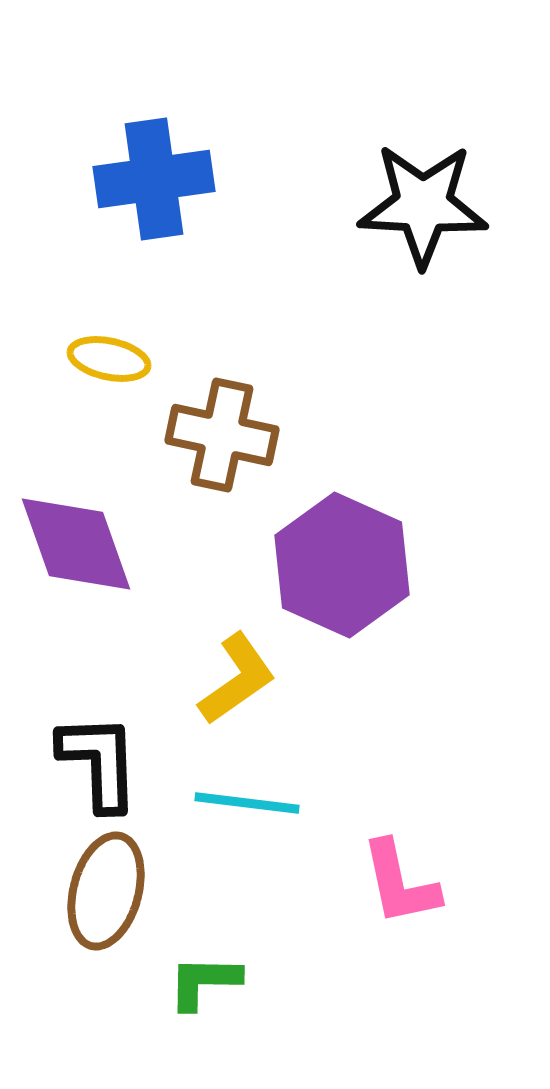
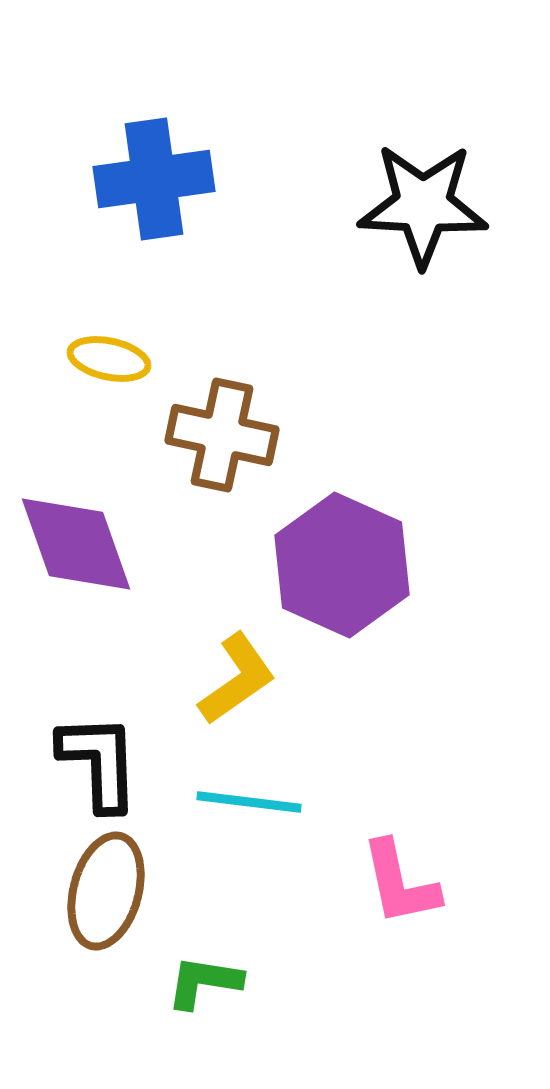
cyan line: moved 2 px right, 1 px up
green L-shape: rotated 8 degrees clockwise
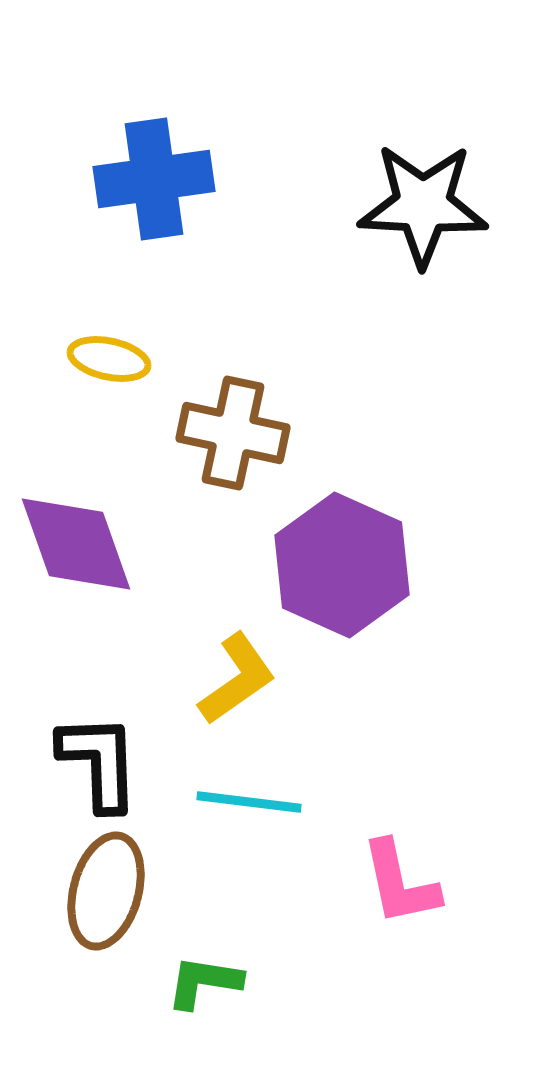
brown cross: moved 11 px right, 2 px up
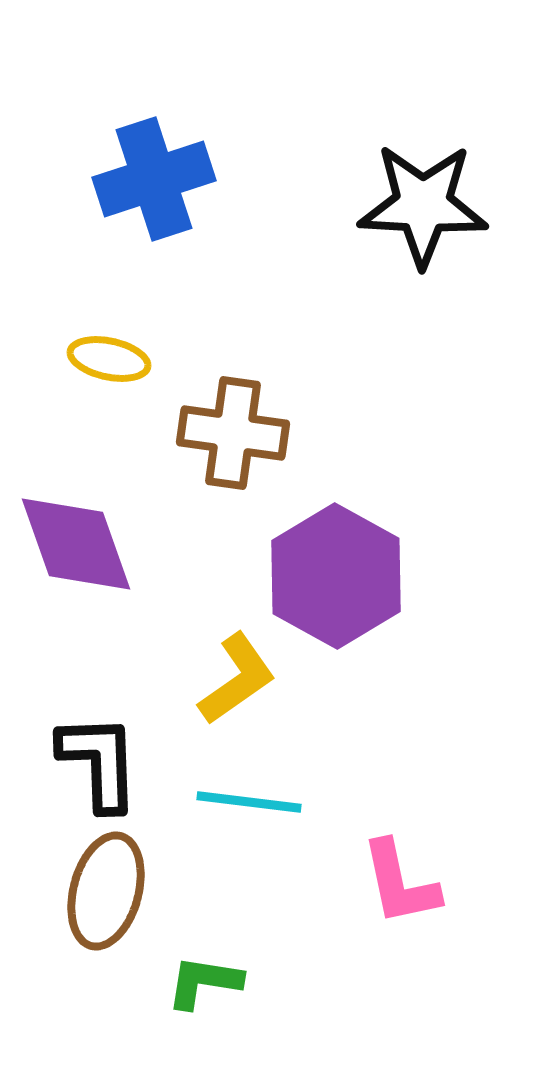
blue cross: rotated 10 degrees counterclockwise
brown cross: rotated 4 degrees counterclockwise
purple hexagon: moved 6 px left, 11 px down; rotated 5 degrees clockwise
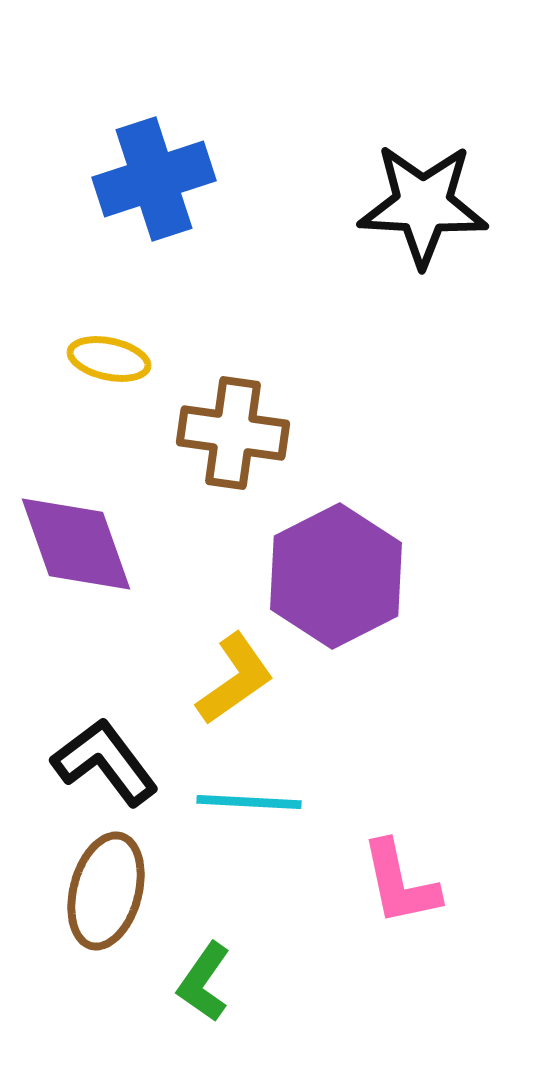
purple hexagon: rotated 4 degrees clockwise
yellow L-shape: moved 2 px left
black L-shape: moved 6 px right; rotated 35 degrees counterclockwise
cyan line: rotated 4 degrees counterclockwise
green L-shape: rotated 64 degrees counterclockwise
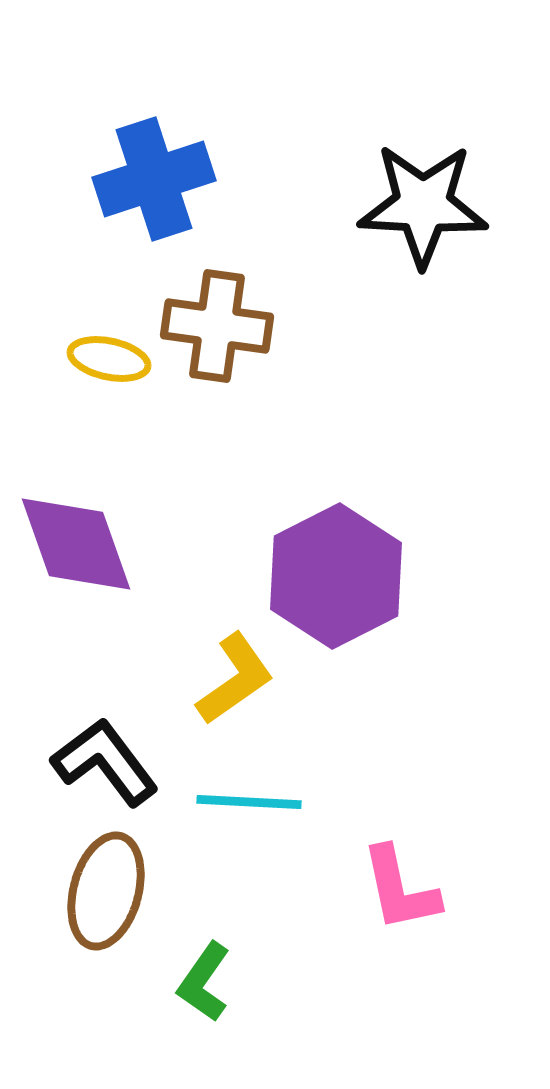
brown cross: moved 16 px left, 107 px up
pink L-shape: moved 6 px down
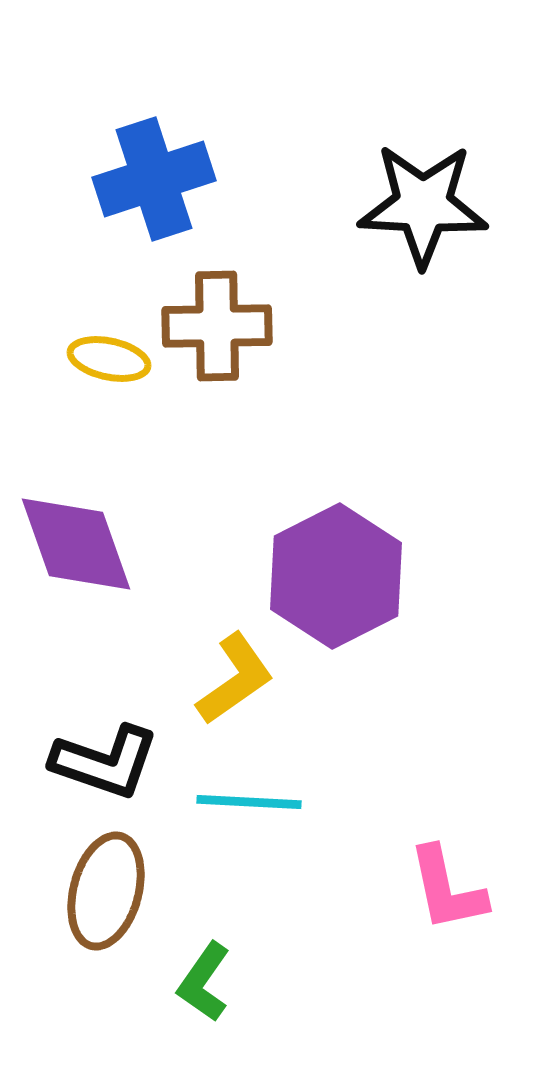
brown cross: rotated 9 degrees counterclockwise
black L-shape: rotated 146 degrees clockwise
pink L-shape: moved 47 px right
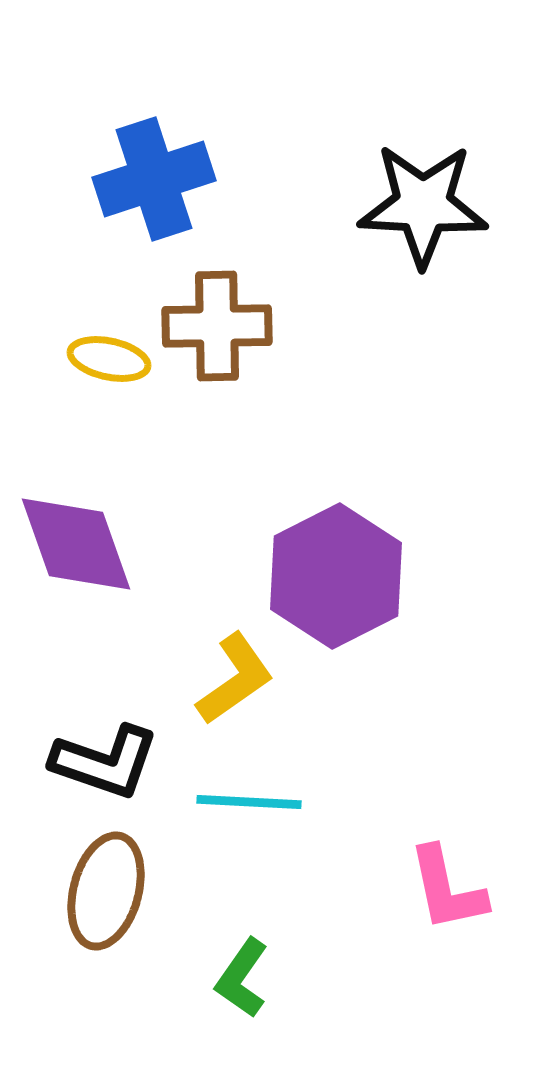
green L-shape: moved 38 px right, 4 px up
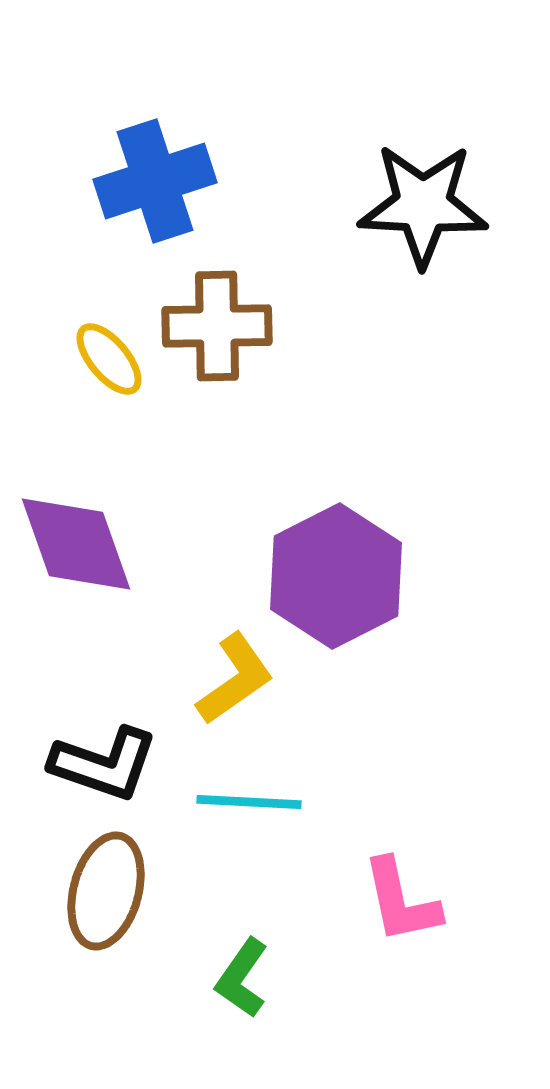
blue cross: moved 1 px right, 2 px down
yellow ellipse: rotated 38 degrees clockwise
black L-shape: moved 1 px left, 2 px down
pink L-shape: moved 46 px left, 12 px down
